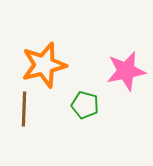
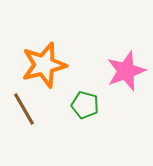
pink star: rotated 9 degrees counterclockwise
brown line: rotated 32 degrees counterclockwise
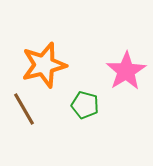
pink star: rotated 12 degrees counterclockwise
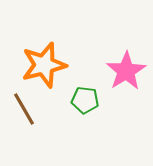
green pentagon: moved 5 px up; rotated 8 degrees counterclockwise
